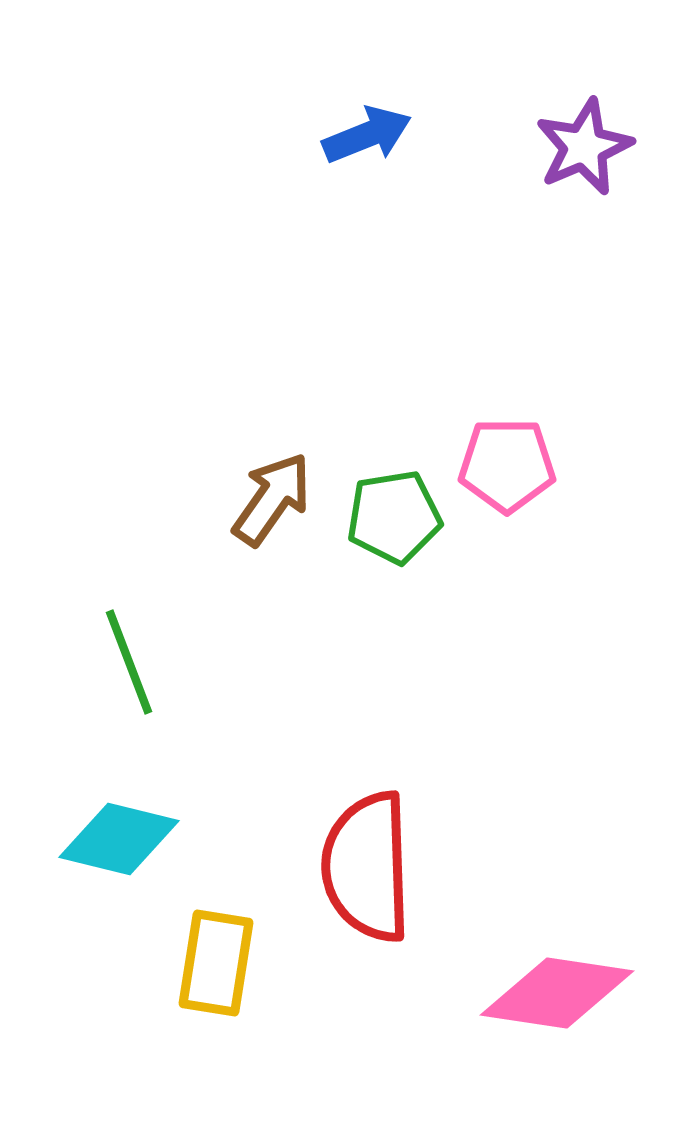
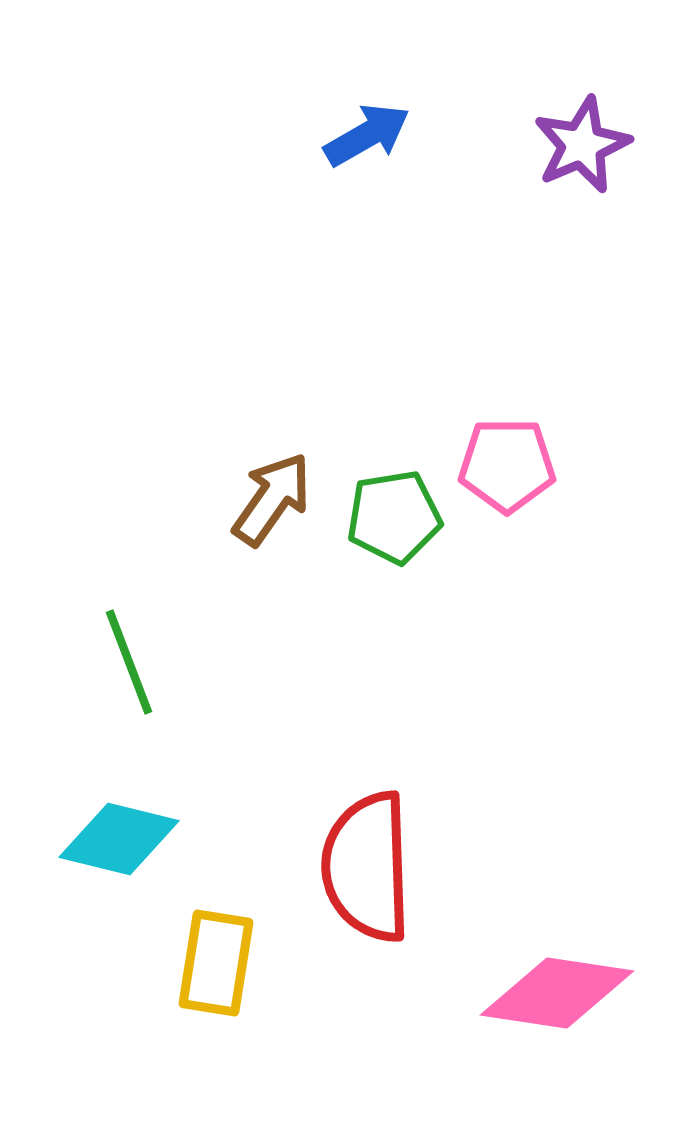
blue arrow: rotated 8 degrees counterclockwise
purple star: moved 2 px left, 2 px up
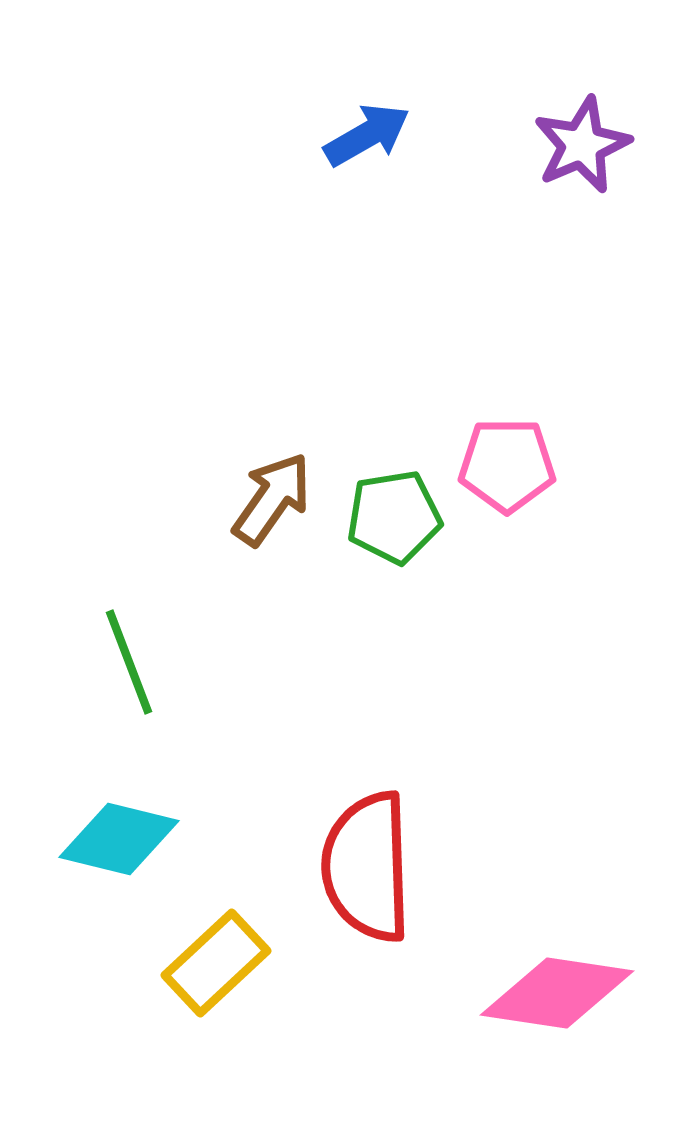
yellow rectangle: rotated 38 degrees clockwise
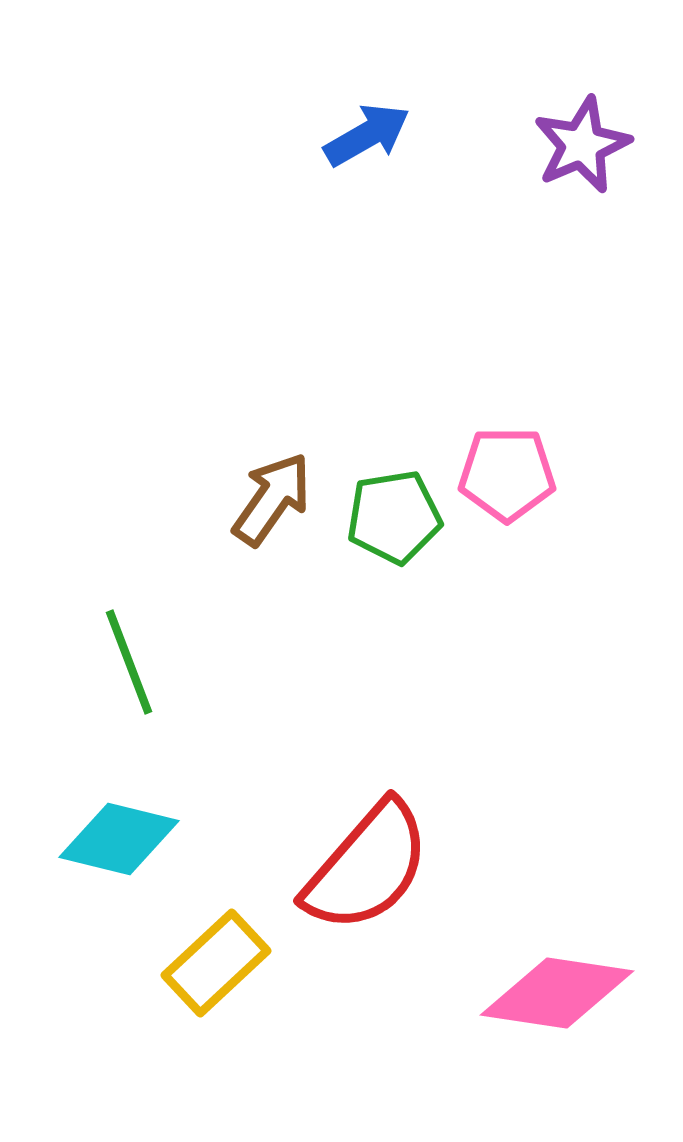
pink pentagon: moved 9 px down
red semicircle: rotated 137 degrees counterclockwise
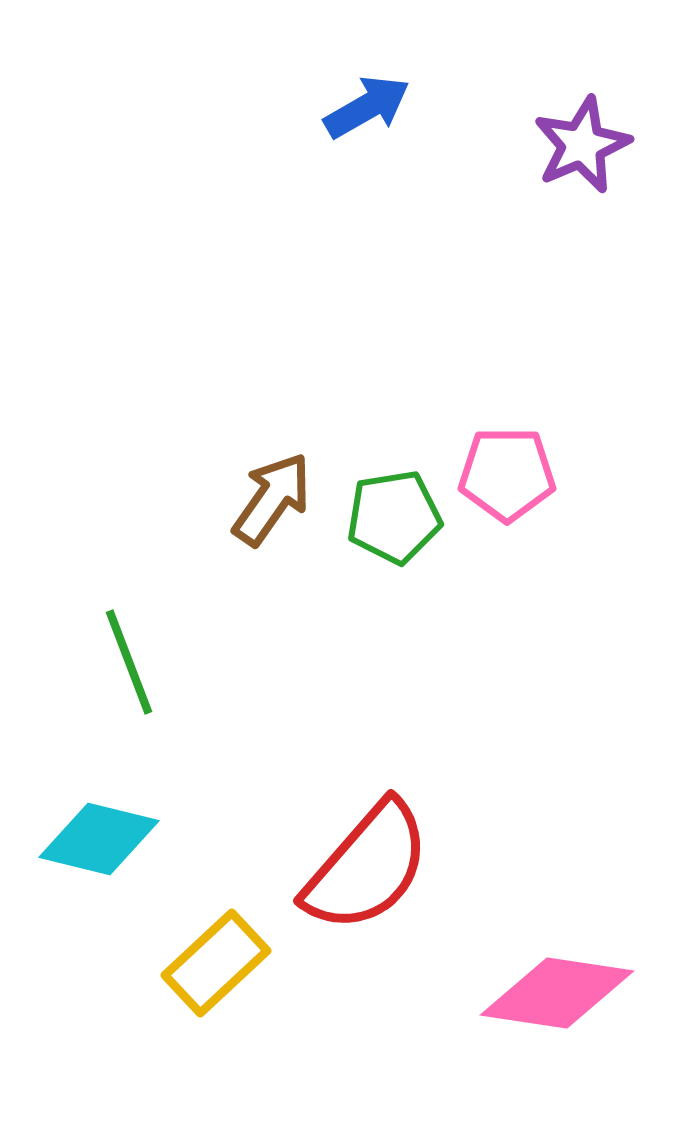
blue arrow: moved 28 px up
cyan diamond: moved 20 px left
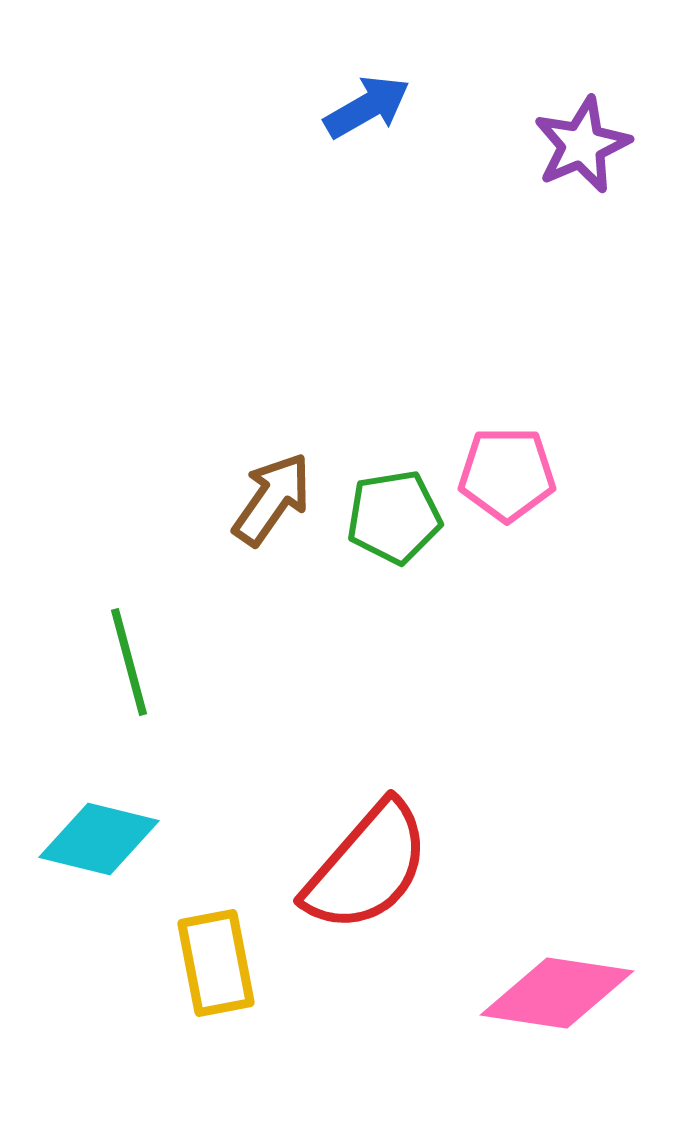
green line: rotated 6 degrees clockwise
yellow rectangle: rotated 58 degrees counterclockwise
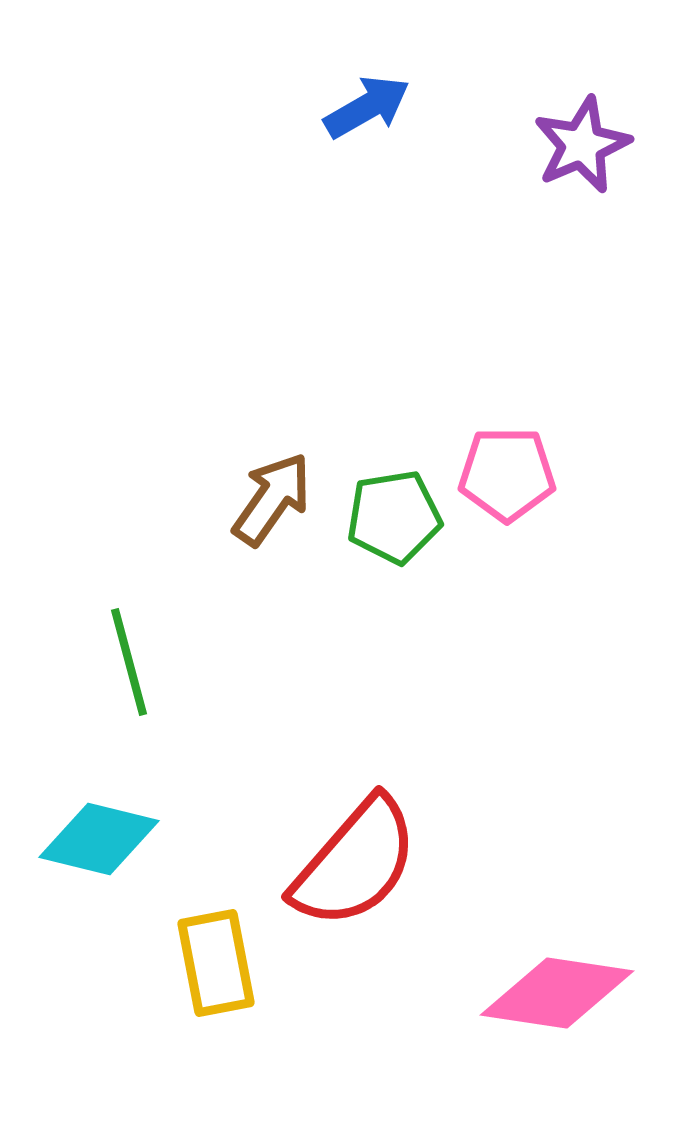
red semicircle: moved 12 px left, 4 px up
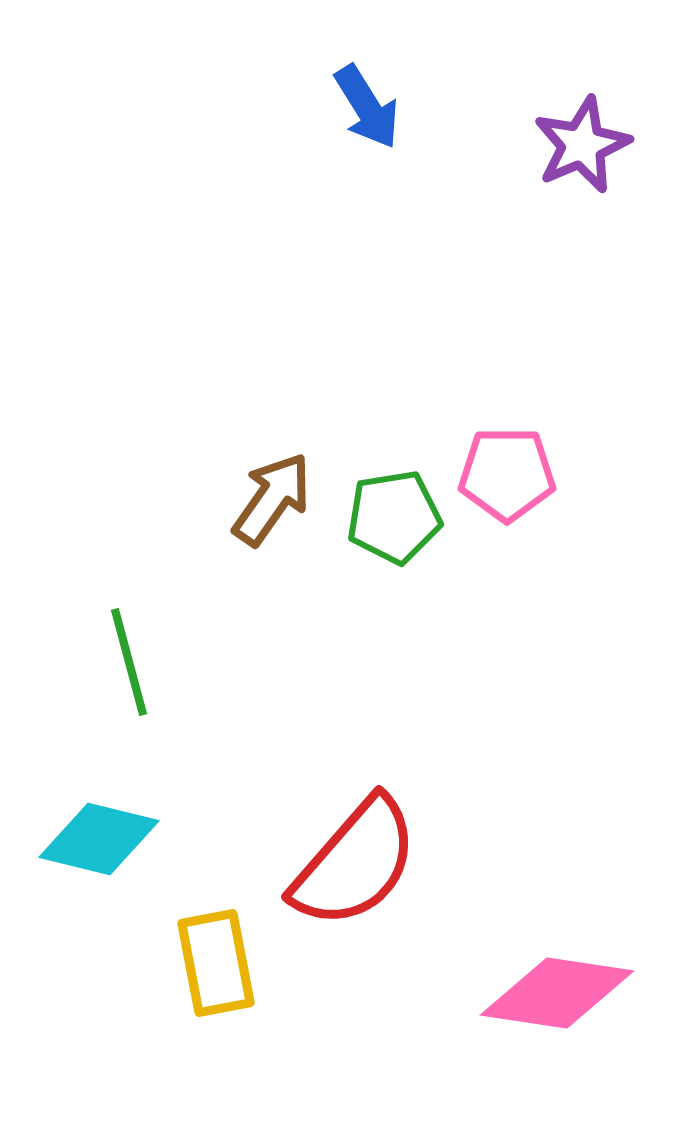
blue arrow: rotated 88 degrees clockwise
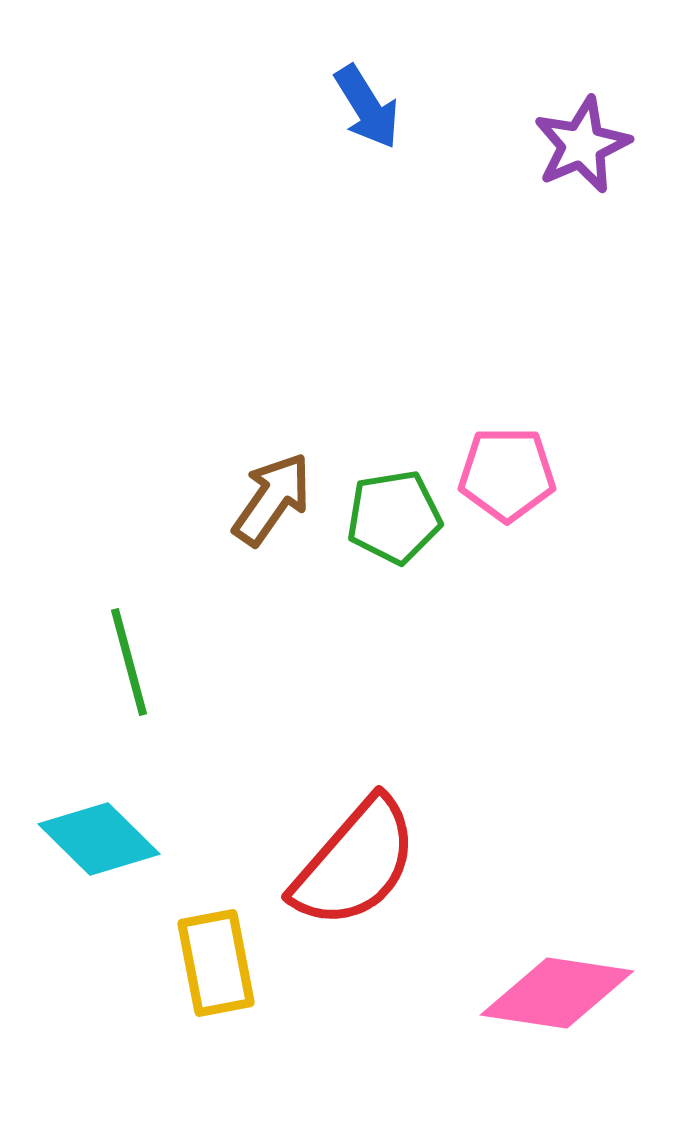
cyan diamond: rotated 31 degrees clockwise
